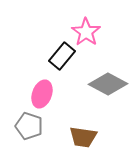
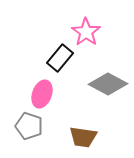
black rectangle: moved 2 px left, 2 px down
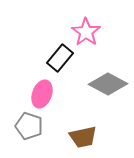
brown trapezoid: rotated 20 degrees counterclockwise
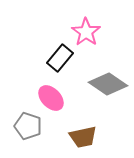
gray diamond: rotated 6 degrees clockwise
pink ellipse: moved 9 px right, 4 px down; rotated 64 degrees counterclockwise
gray pentagon: moved 1 px left
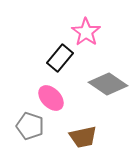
gray pentagon: moved 2 px right
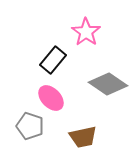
black rectangle: moved 7 px left, 2 px down
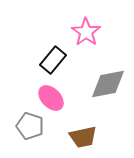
gray diamond: rotated 45 degrees counterclockwise
